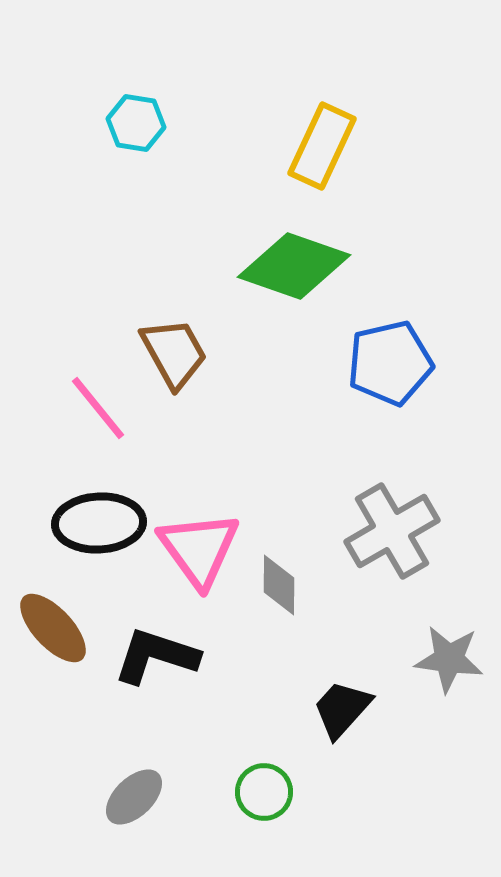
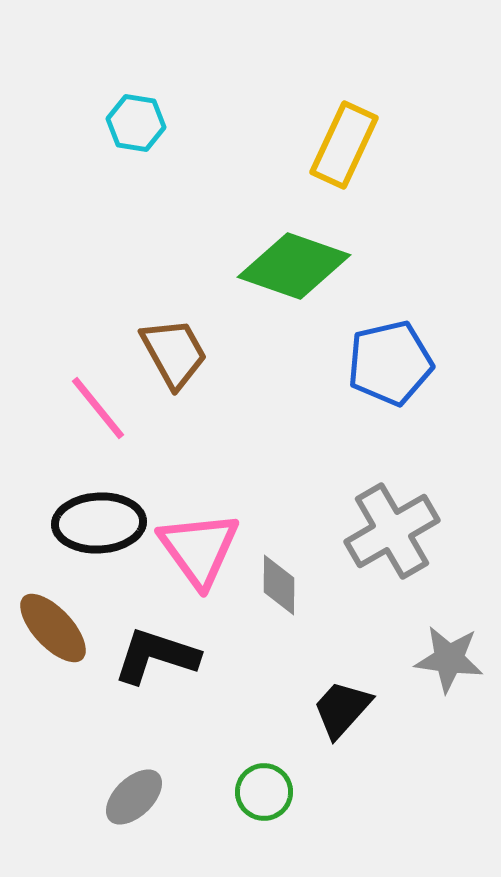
yellow rectangle: moved 22 px right, 1 px up
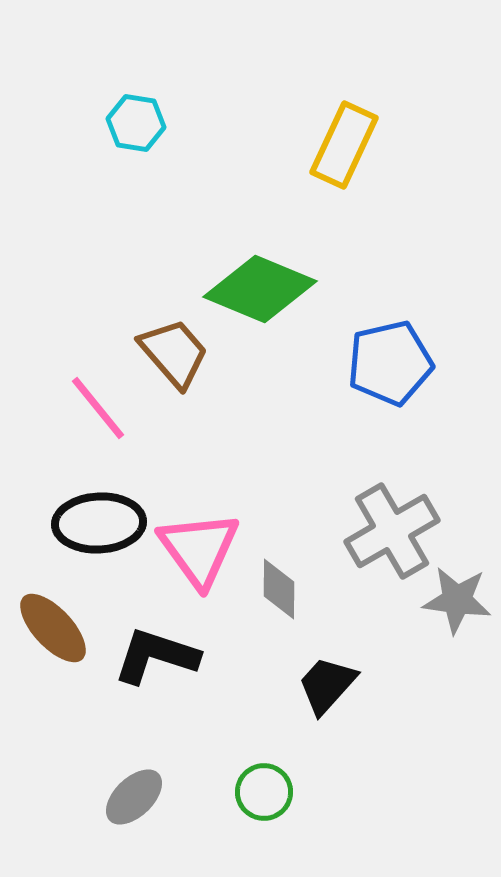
green diamond: moved 34 px left, 23 px down; rotated 3 degrees clockwise
brown trapezoid: rotated 12 degrees counterclockwise
gray diamond: moved 4 px down
gray star: moved 8 px right, 59 px up
black trapezoid: moved 15 px left, 24 px up
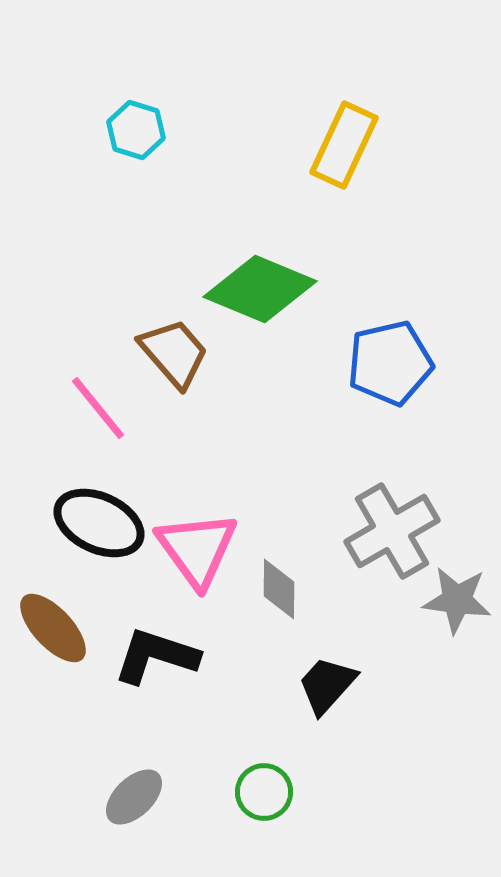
cyan hexagon: moved 7 px down; rotated 8 degrees clockwise
black ellipse: rotated 28 degrees clockwise
pink triangle: moved 2 px left
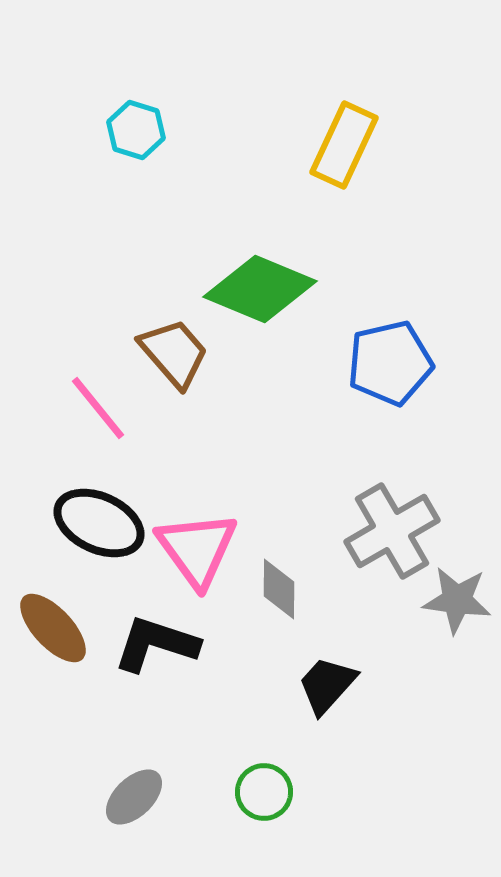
black L-shape: moved 12 px up
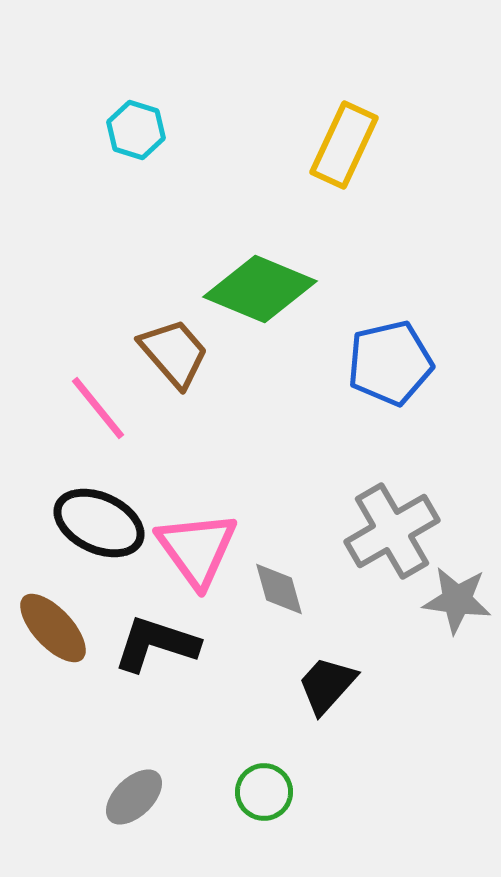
gray diamond: rotated 16 degrees counterclockwise
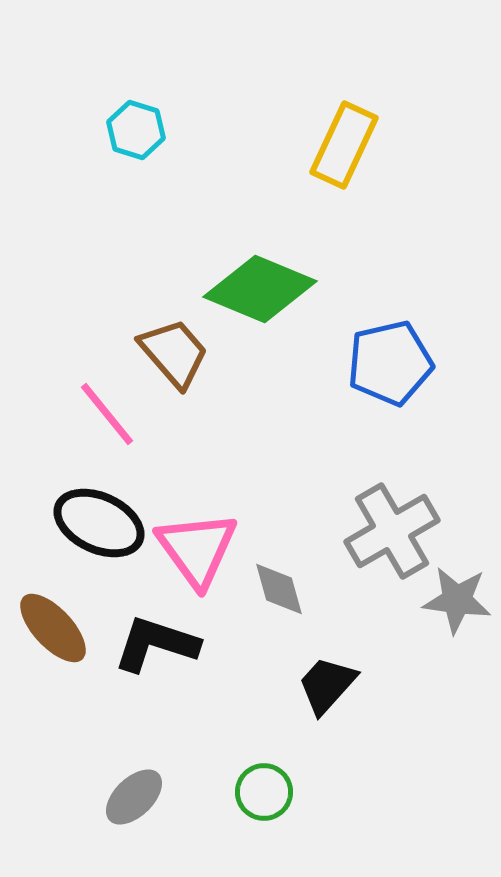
pink line: moved 9 px right, 6 px down
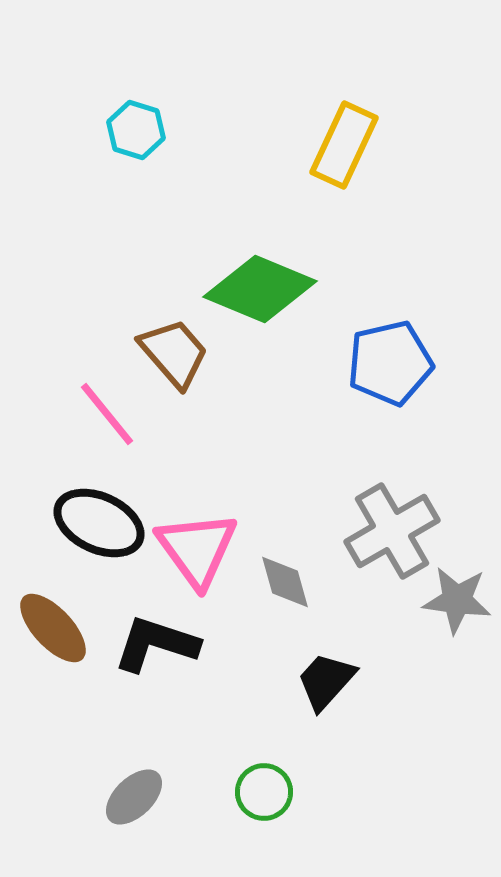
gray diamond: moved 6 px right, 7 px up
black trapezoid: moved 1 px left, 4 px up
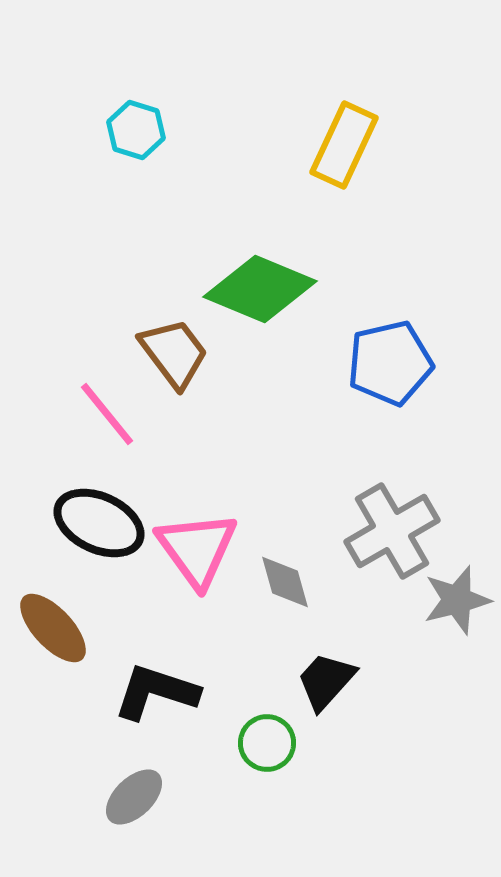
brown trapezoid: rotated 4 degrees clockwise
gray star: rotated 22 degrees counterclockwise
black L-shape: moved 48 px down
green circle: moved 3 px right, 49 px up
